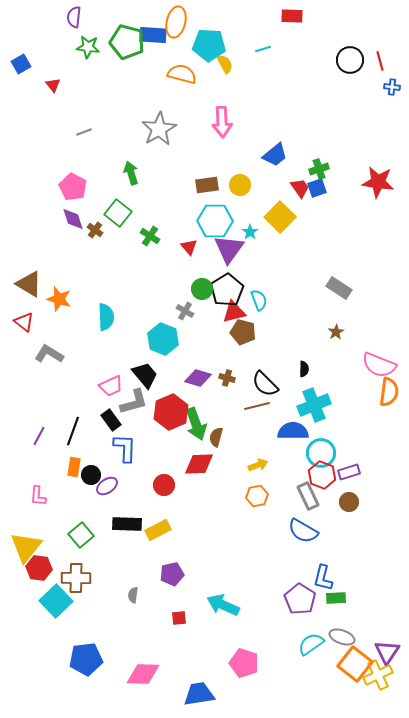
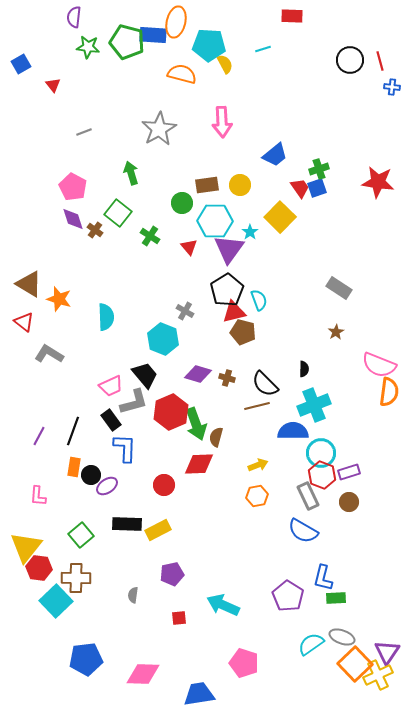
green circle at (202, 289): moved 20 px left, 86 px up
purple diamond at (198, 378): moved 4 px up
purple pentagon at (300, 599): moved 12 px left, 3 px up
orange square at (355, 664): rotated 8 degrees clockwise
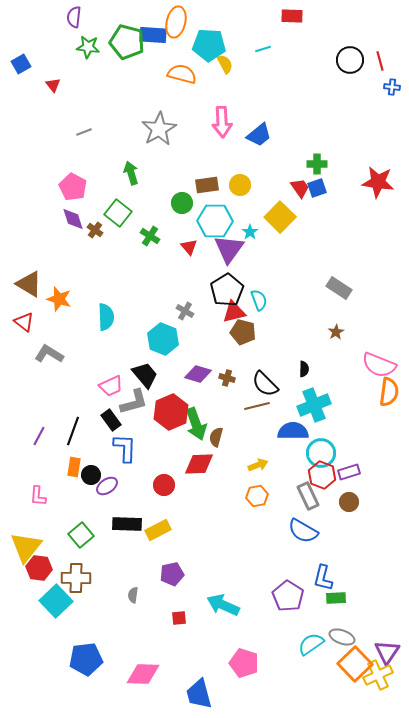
blue trapezoid at (275, 155): moved 16 px left, 20 px up
green cross at (319, 169): moved 2 px left, 5 px up; rotated 18 degrees clockwise
blue trapezoid at (199, 694): rotated 96 degrees counterclockwise
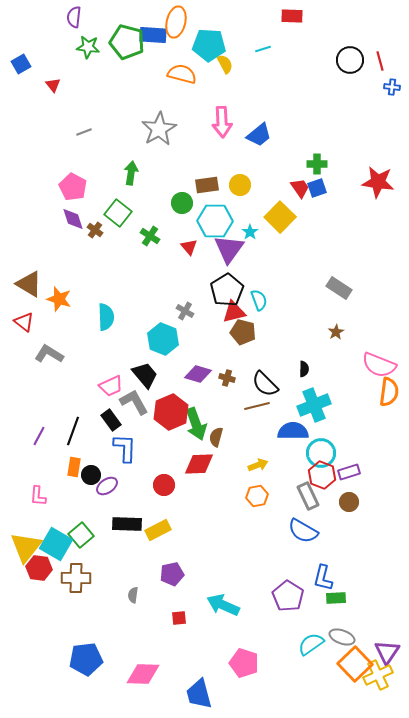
green arrow at (131, 173): rotated 25 degrees clockwise
gray L-shape at (134, 402): rotated 104 degrees counterclockwise
cyan square at (56, 601): moved 57 px up; rotated 16 degrees counterclockwise
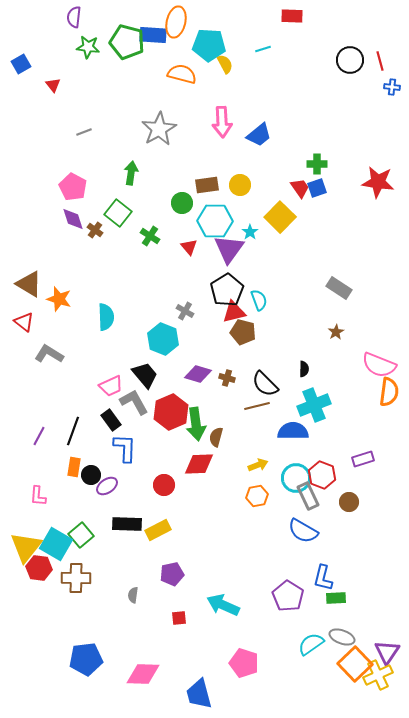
green arrow at (196, 424): rotated 12 degrees clockwise
cyan circle at (321, 453): moved 25 px left, 25 px down
purple rectangle at (349, 472): moved 14 px right, 13 px up
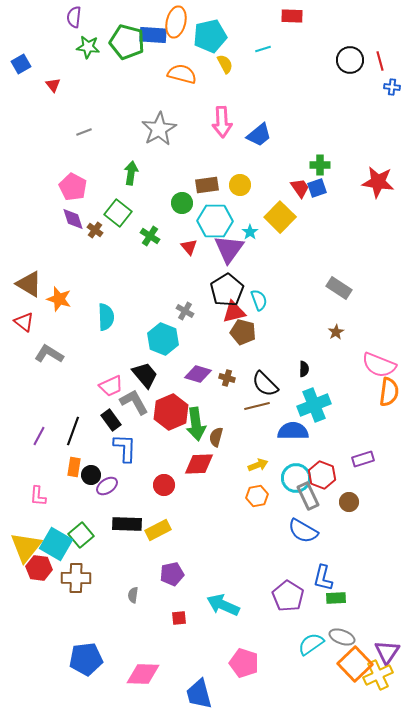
cyan pentagon at (209, 45): moved 1 px right, 9 px up; rotated 16 degrees counterclockwise
green cross at (317, 164): moved 3 px right, 1 px down
